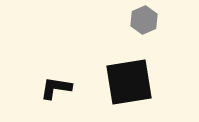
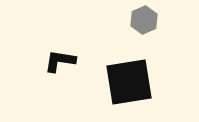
black L-shape: moved 4 px right, 27 px up
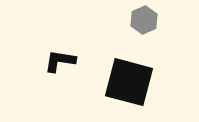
black square: rotated 24 degrees clockwise
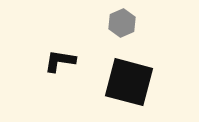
gray hexagon: moved 22 px left, 3 px down
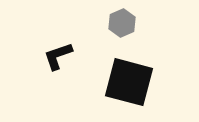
black L-shape: moved 2 px left, 5 px up; rotated 28 degrees counterclockwise
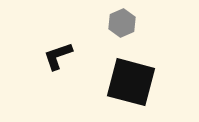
black square: moved 2 px right
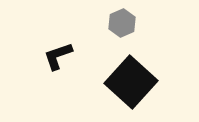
black square: rotated 27 degrees clockwise
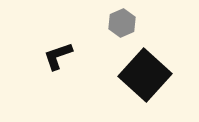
black square: moved 14 px right, 7 px up
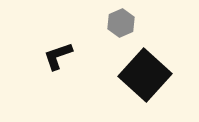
gray hexagon: moved 1 px left
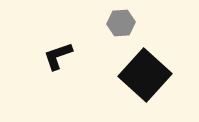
gray hexagon: rotated 20 degrees clockwise
